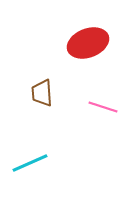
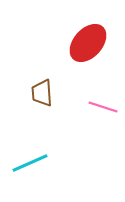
red ellipse: rotated 27 degrees counterclockwise
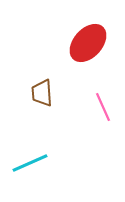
pink line: rotated 48 degrees clockwise
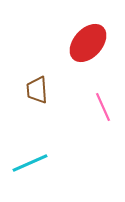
brown trapezoid: moved 5 px left, 3 px up
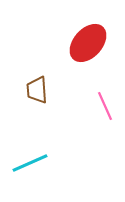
pink line: moved 2 px right, 1 px up
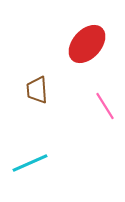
red ellipse: moved 1 px left, 1 px down
pink line: rotated 8 degrees counterclockwise
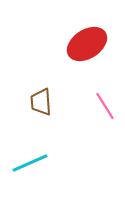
red ellipse: rotated 15 degrees clockwise
brown trapezoid: moved 4 px right, 12 px down
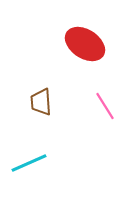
red ellipse: moved 2 px left; rotated 66 degrees clockwise
cyan line: moved 1 px left
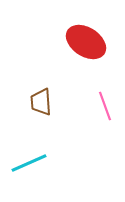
red ellipse: moved 1 px right, 2 px up
pink line: rotated 12 degrees clockwise
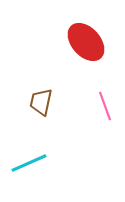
red ellipse: rotated 15 degrees clockwise
brown trapezoid: rotated 16 degrees clockwise
